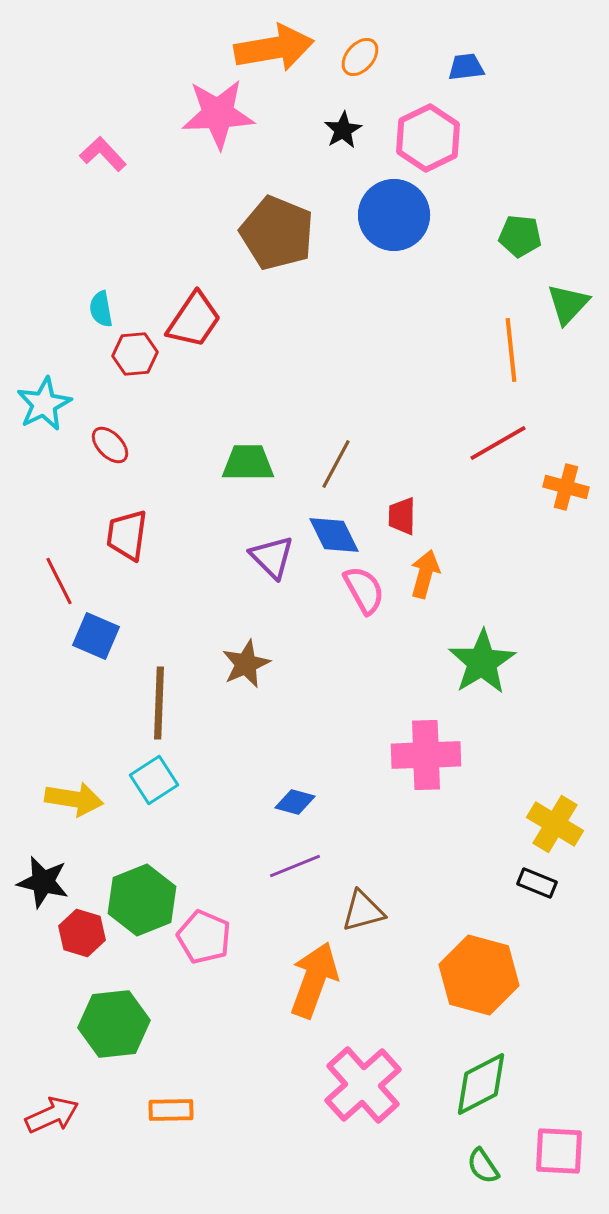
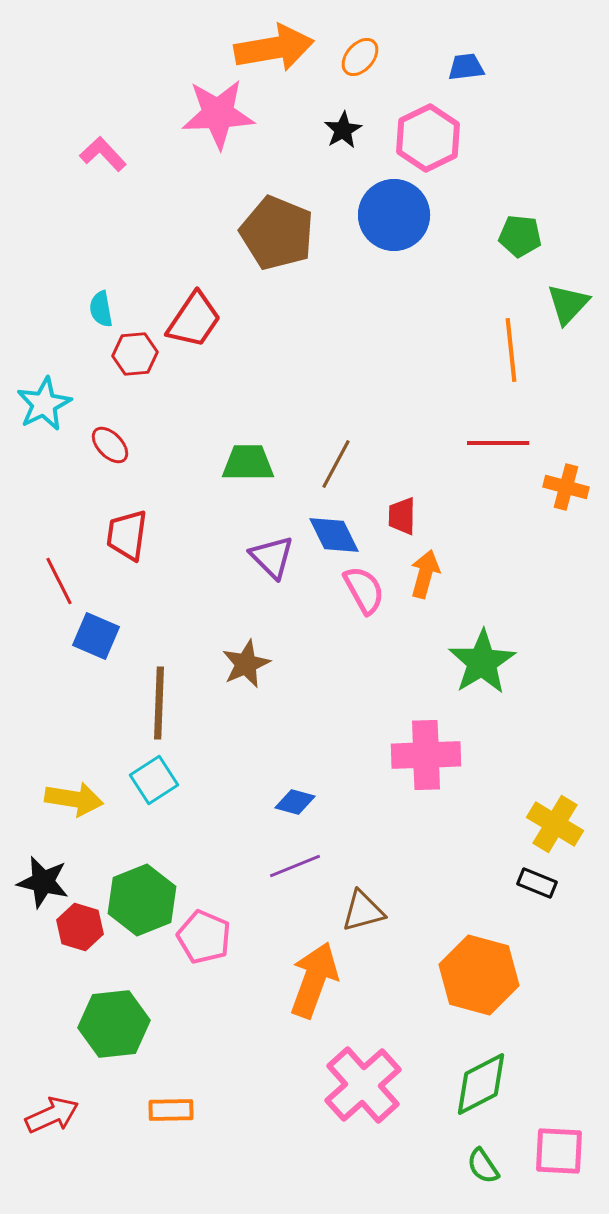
red line at (498, 443): rotated 30 degrees clockwise
red hexagon at (82, 933): moved 2 px left, 6 px up
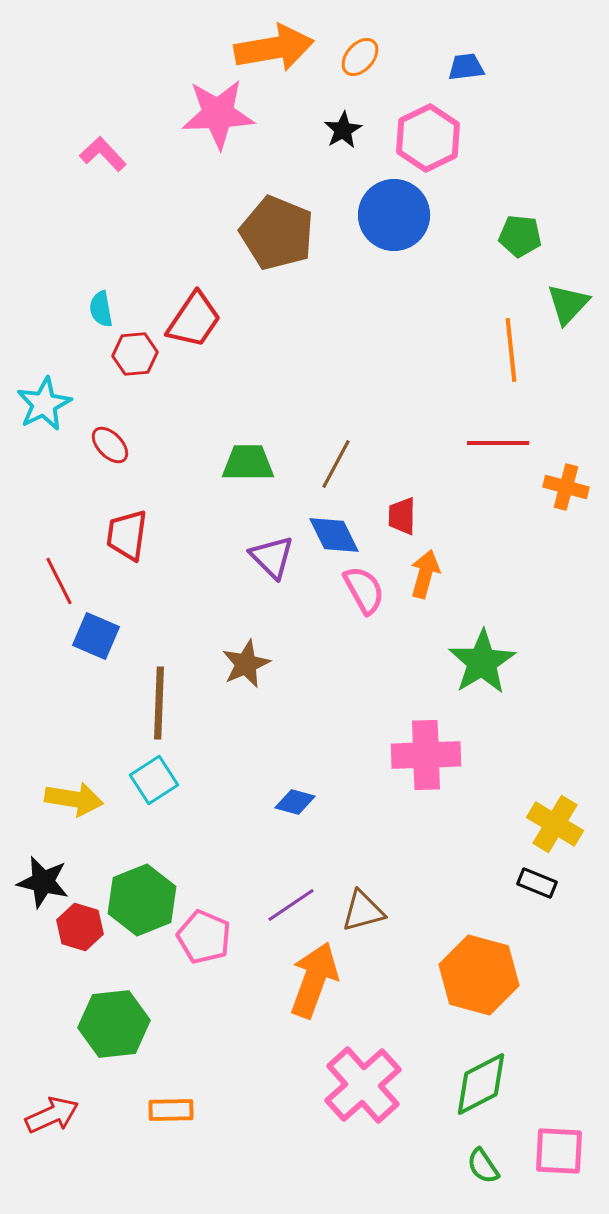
purple line at (295, 866): moved 4 px left, 39 px down; rotated 12 degrees counterclockwise
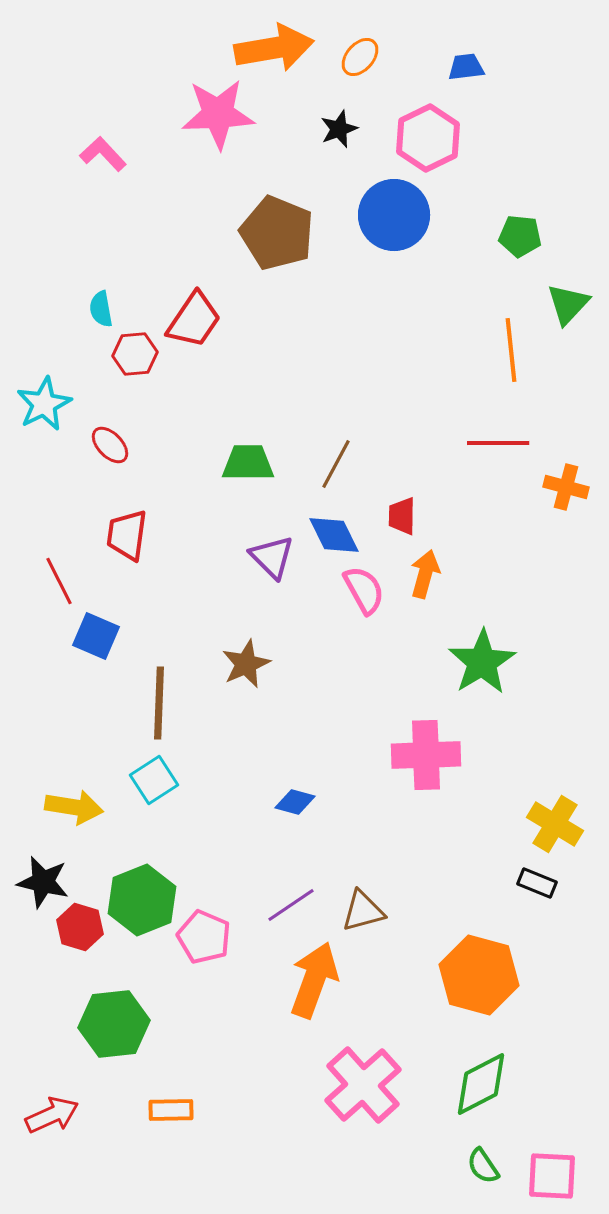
black star at (343, 130): moved 4 px left, 1 px up; rotated 9 degrees clockwise
yellow arrow at (74, 799): moved 8 px down
pink square at (559, 1151): moved 7 px left, 25 px down
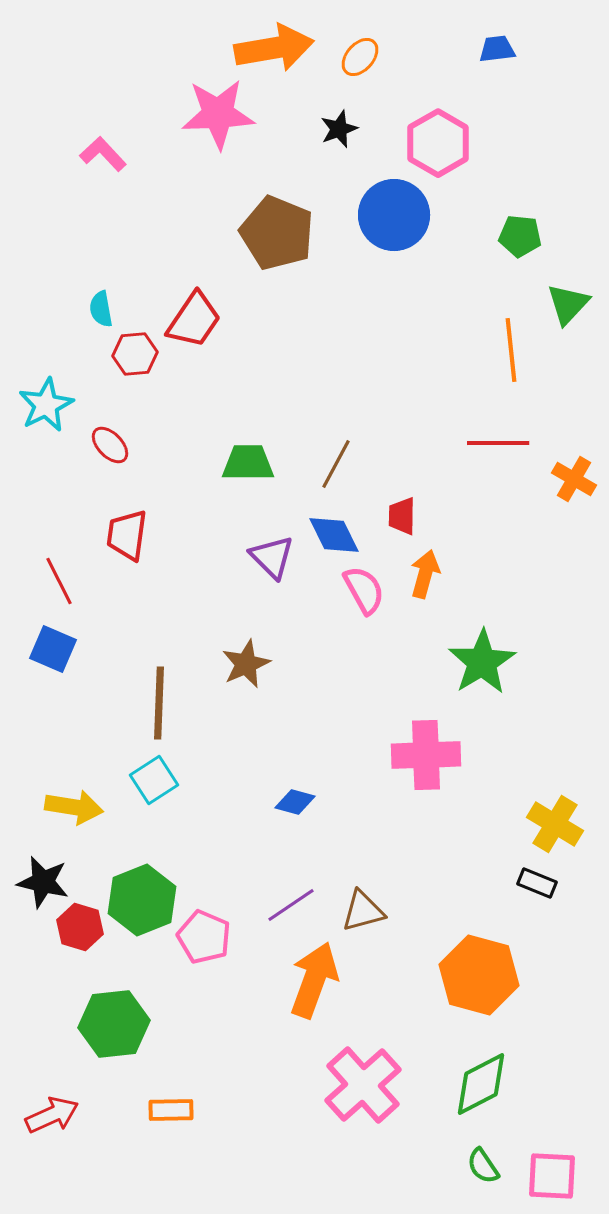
blue trapezoid at (466, 67): moved 31 px right, 18 px up
pink hexagon at (428, 138): moved 10 px right, 5 px down; rotated 4 degrees counterclockwise
cyan star at (44, 404): moved 2 px right, 1 px down
orange cross at (566, 487): moved 8 px right, 8 px up; rotated 15 degrees clockwise
blue square at (96, 636): moved 43 px left, 13 px down
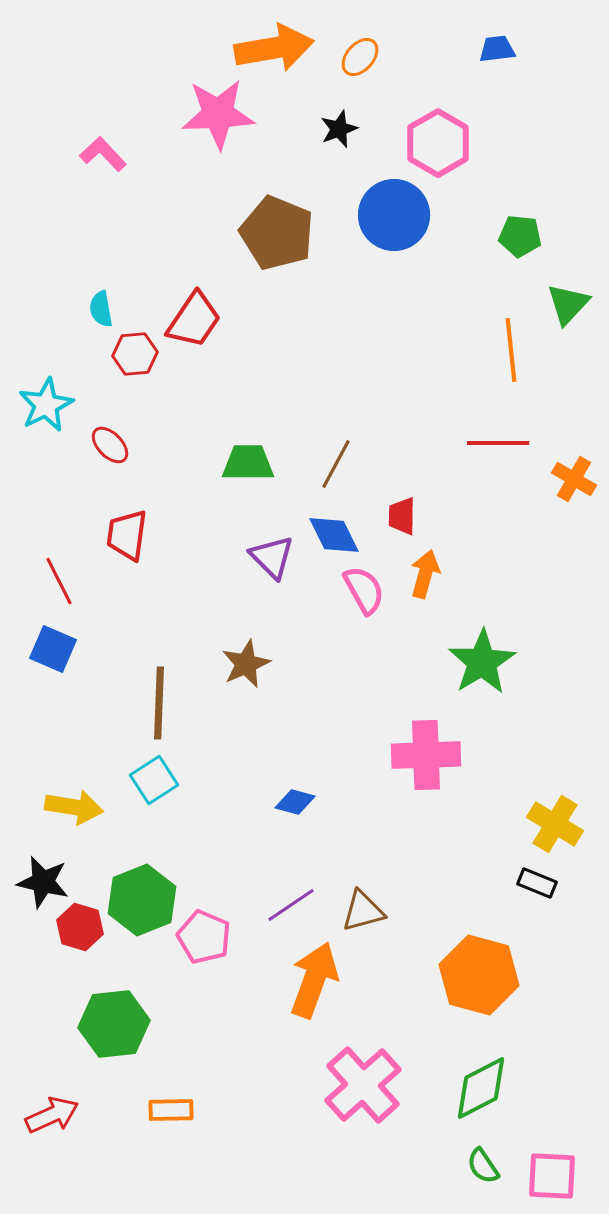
green diamond at (481, 1084): moved 4 px down
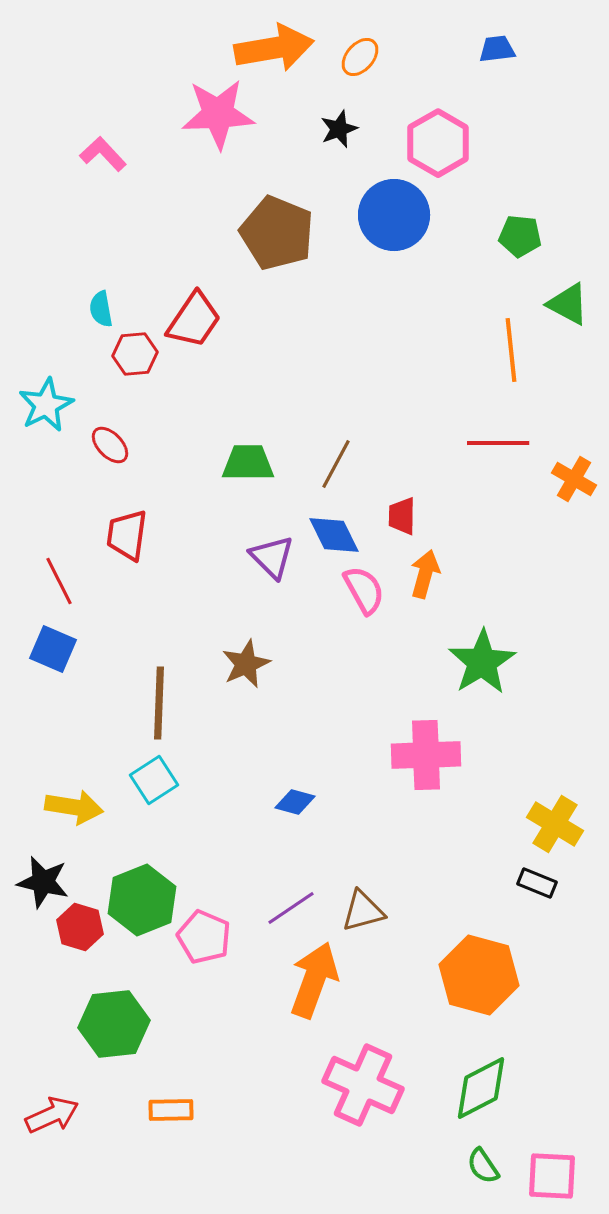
green triangle at (568, 304): rotated 45 degrees counterclockwise
purple line at (291, 905): moved 3 px down
pink cross at (363, 1085): rotated 24 degrees counterclockwise
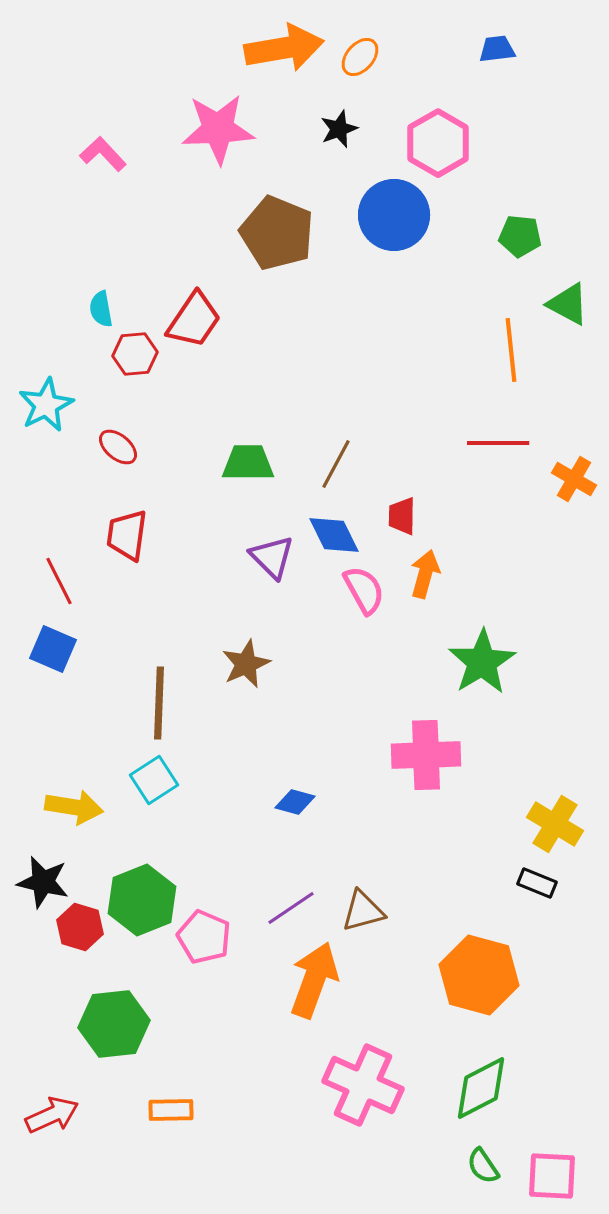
orange arrow at (274, 48): moved 10 px right
pink star at (218, 114): moved 15 px down
red ellipse at (110, 445): moved 8 px right, 2 px down; rotated 6 degrees counterclockwise
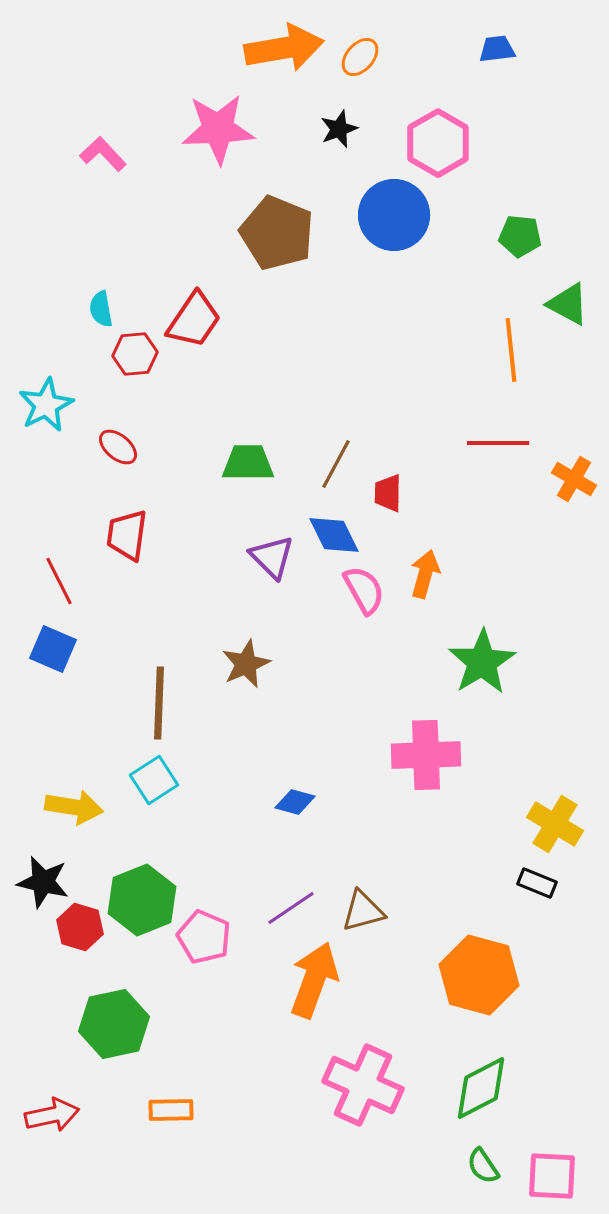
red trapezoid at (402, 516): moved 14 px left, 23 px up
green hexagon at (114, 1024): rotated 6 degrees counterclockwise
red arrow at (52, 1115): rotated 12 degrees clockwise
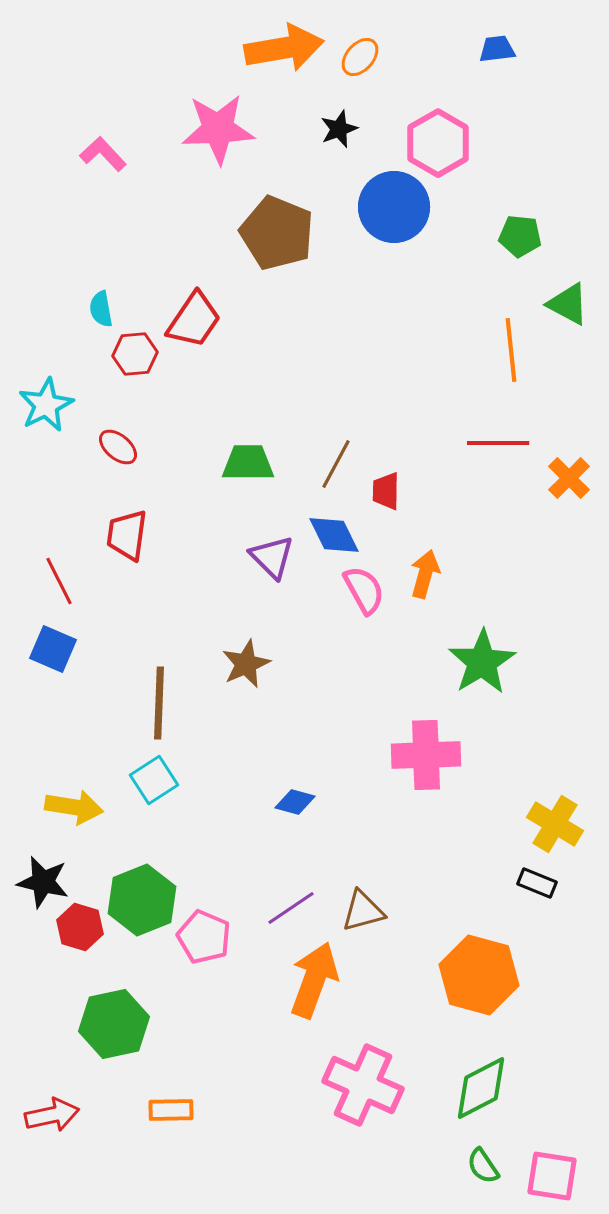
blue circle at (394, 215): moved 8 px up
orange cross at (574, 479): moved 5 px left, 1 px up; rotated 15 degrees clockwise
red trapezoid at (388, 493): moved 2 px left, 2 px up
pink square at (552, 1176): rotated 6 degrees clockwise
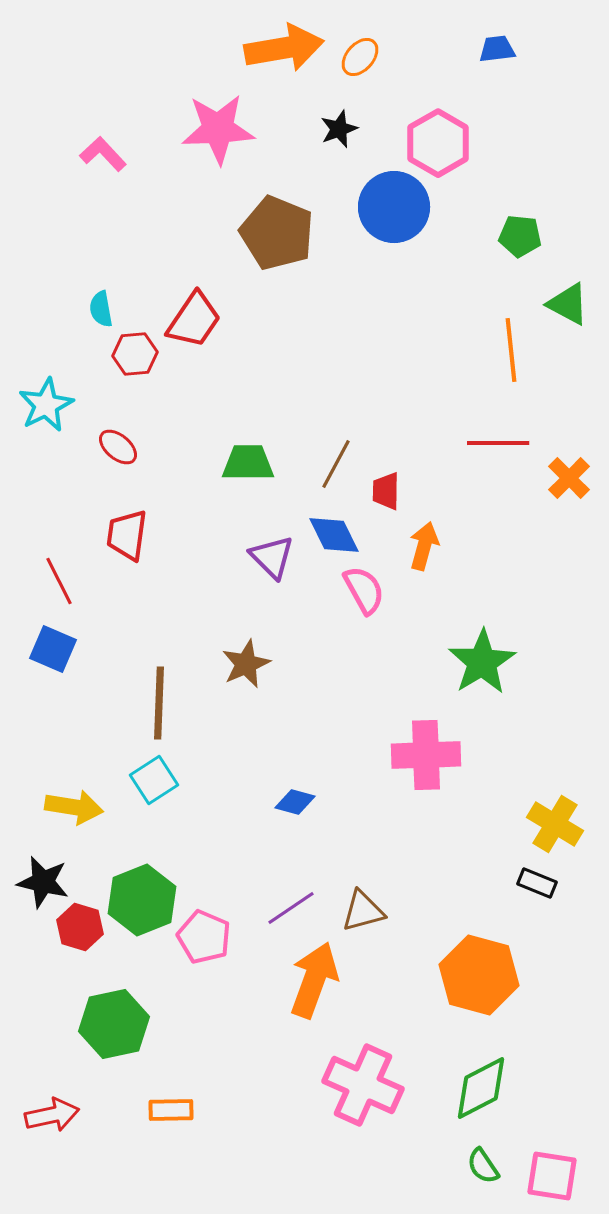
orange arrow at (425, 574): moved 1 px left, 28 px up
